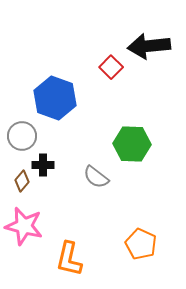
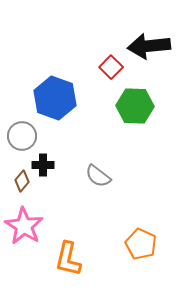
green hexagon: moved 3 px right, 38 px up
gray semicircle: moved 2 px right, 1 px up
pink star: rotated 18 degrees clockwise
orange L-shape: moved 1 px left
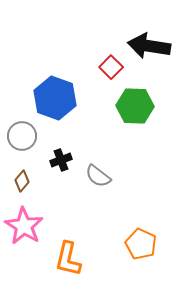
black arrow: rotated 15 degrees clockwise
black cross: moved 18 px right, 5 px up; rotated 20 degrees counterclockwise
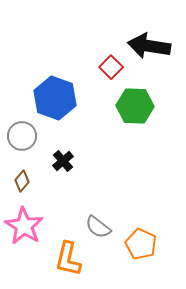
black cross: moved 2 px right, 1 px down; rotated 20 degrees counterclockwise
gray semicircle: moved 51 px down
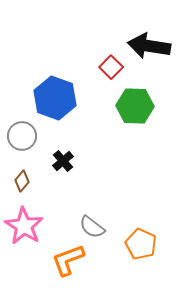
gray semicircle: moved 6 px left
orange L-shape: moved 1 px down; rotated 57 degrees clockwise
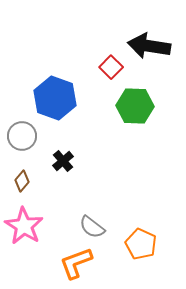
orange L-shape: moved 8 px right, 3 px down
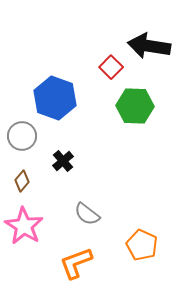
gray semicircle: moved 5 px left, 13 px up
orange pentagon: moved 1 px right, 1 px down
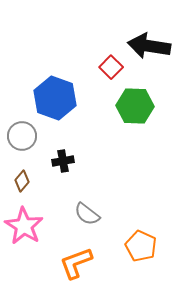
black cross: rotated 30 degrees clockwise
orange pentagon: moved 1 px left, 1 px down
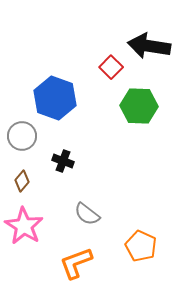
green hexagon: moved 4 px right
black cross: rotated 30 degrees clockwise
